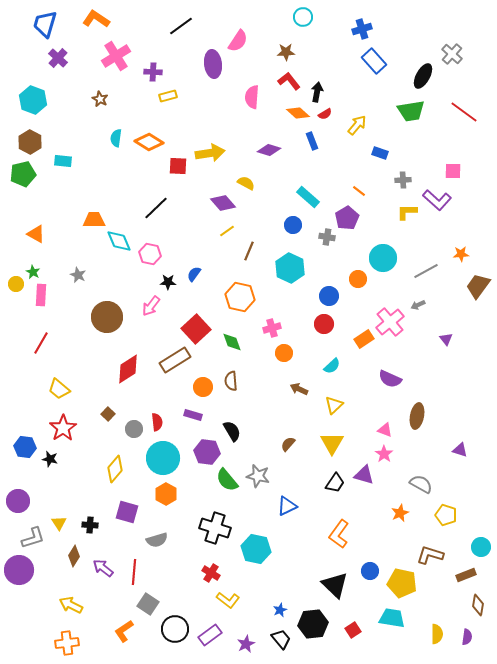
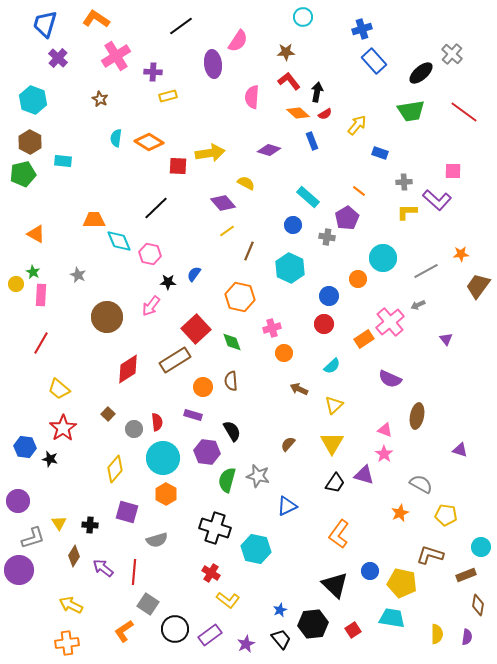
black ellipse at (423, 76): moved 2 px left, 3 px up; rotated 20 degrees clockwise
gray cross at (403, 180): moved 1 px right, 2 px down
green semicircle at (227, 480): rotated 55 degrees clockwise
yellow pentagon at (446, 515): rotated 10 degrees counterclockwise
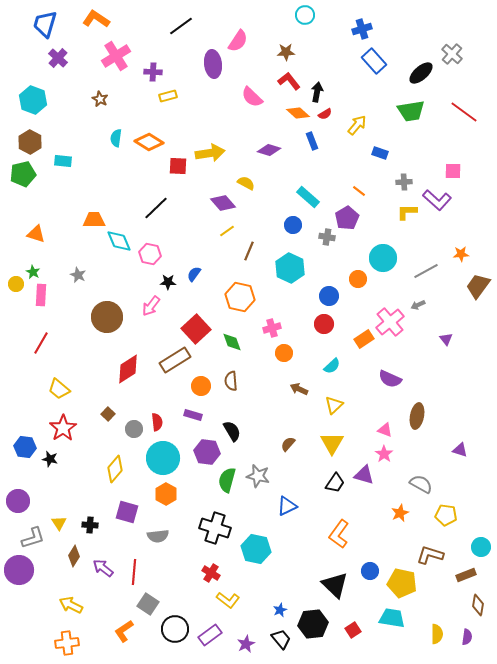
cyan circle at (303, 17): moved 2 px right, 2 px up
pink semicircle at (252, 97): rotated 50 degrees counterclockwise
orange triangle at (36, 234): rotated 12 degrees counterclockwise
orange circle at (203, 387): moved 2 px left, 1 px up
gray semicircle at (157, 540): moved 1 px right, 4 px up; rotated 10 degrees clockwise
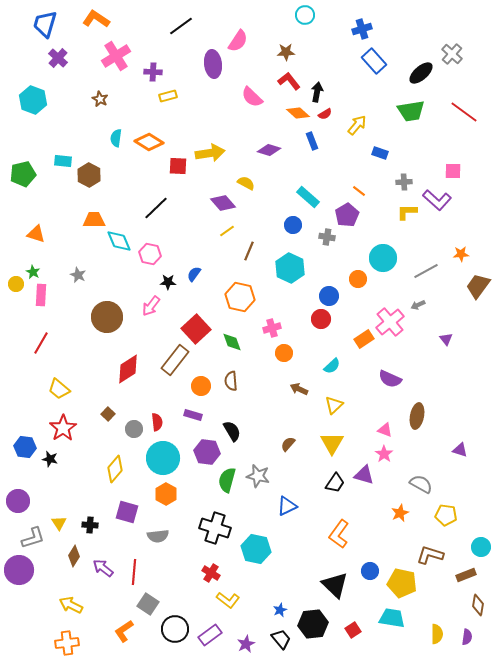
brown hexagon at (30, 142): moved 59 px right, 33 px down
purple pentagon at (347, 218): moved 3 px up
red circle at (324, 324): moved 3 px left, 5 px up
brown rectangle at (175, 360): rotated 20 degrees counterclockwise
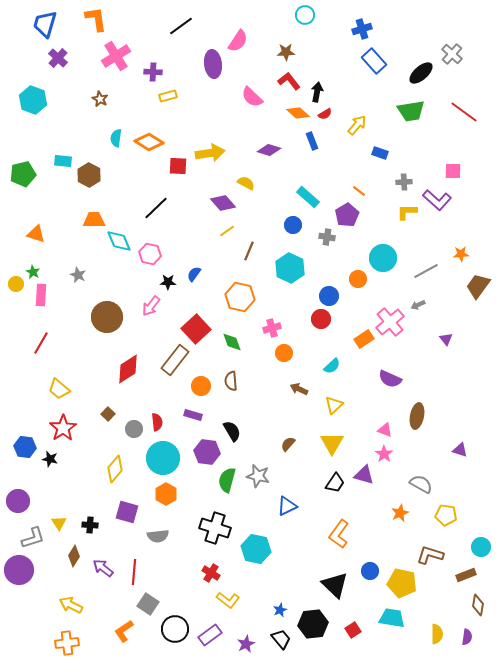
orange L-shape at (96, 19): rotated 48 degrees clockwise
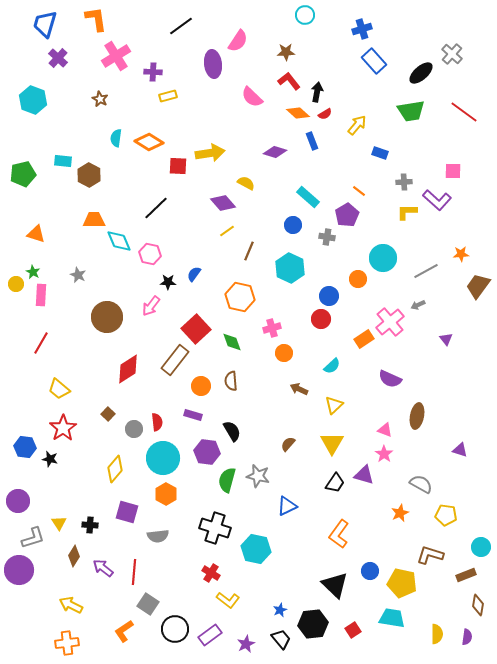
purple diamond at (269, 150): moved 6 px right, 2 px down
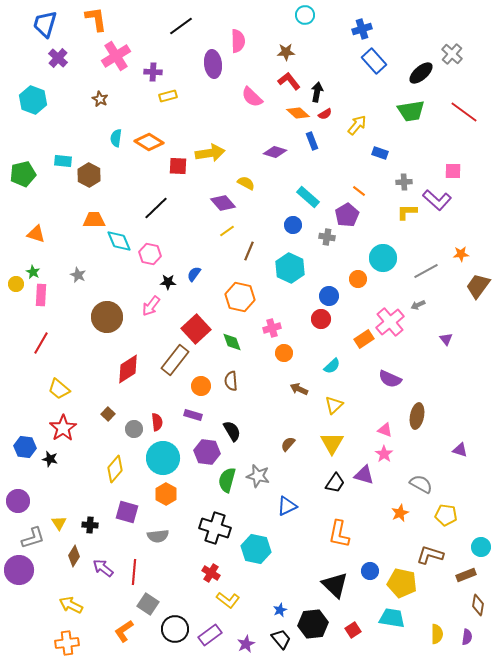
pink semicircle at (238, 41): rotated 35 degrees counterclockwise
orange L-shape at (339, 534): rotated 24 degrees counterclockwise
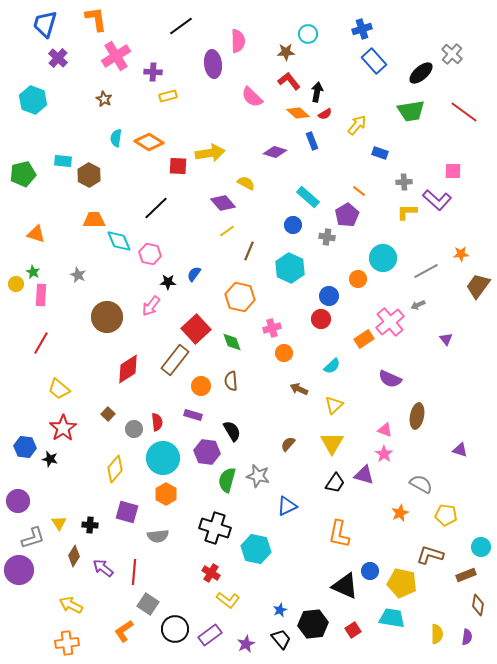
cyan circle at (305, 15): moved 3 px right, 19 px down
brown star at (100, 99): moved 4 px right
black triangle at (335, 585): moved 10 px right, 1 px down; rotated 20 degrees counterclockwise
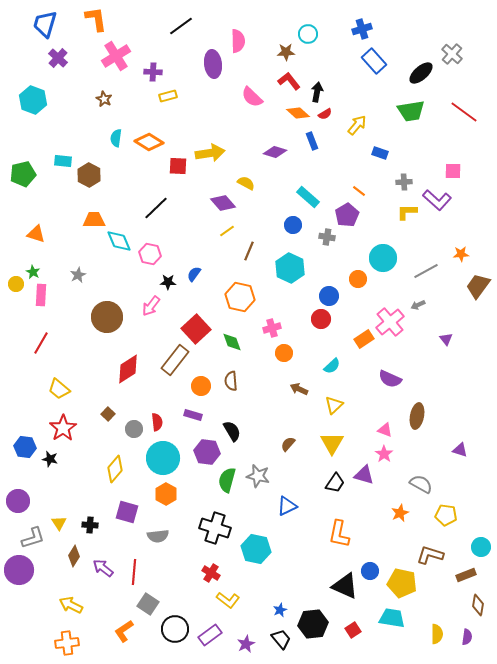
gray star at (78, 275): rotated 21 degrees clockwise
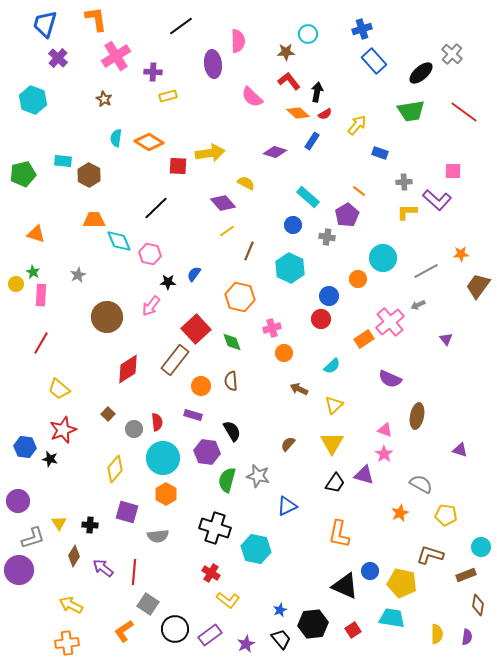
blue rectangle at (312, 141): rotated 54 degrees clockwise
red star at (63, 428): moved 2 px down; rotated 12 degrees clockwise
